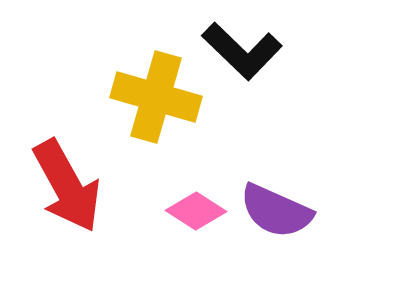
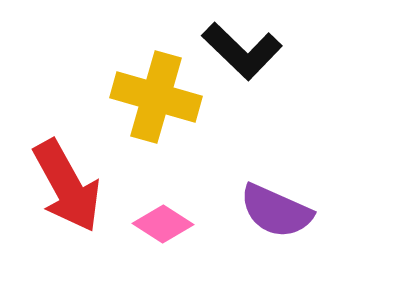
pink diamond: moved 33 px left, 13 px down
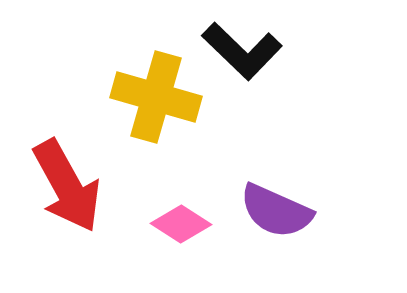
pink diamond: moved 18 px right
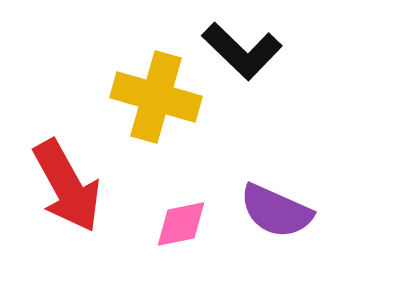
pink diamond: rotated 44 degrees counterclockwise
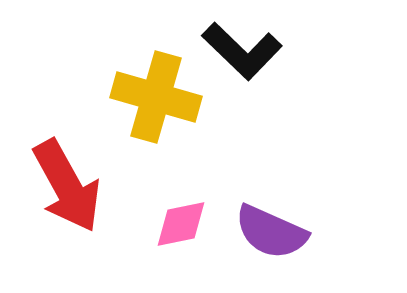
purple semicircle: moved 5 px left, 21 px down
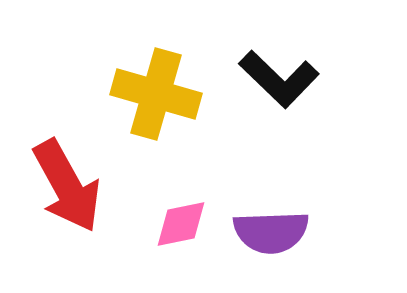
black L-shape: moved 37 px right, 28 px down
yellow cross: moved 3 px up
purple semicircle: rotated 26 degrees counterclockwise
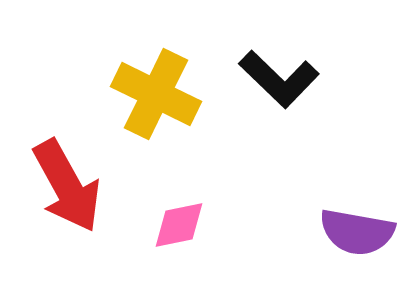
yellow cross: rotated 10 degrees clockwise
pink diamond: moved 2 px left, 1 px down
purple semicircle: moved 86 px right; rotated 12 degrees clockwise
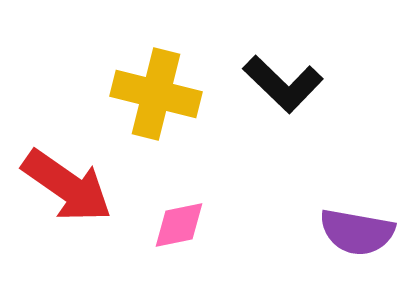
black L-shape: moved 4 px right, 5 px down
yellow cross: rotated 12 degrees counterclockwise
red arrow: rotated 26 degrees counterclockwise
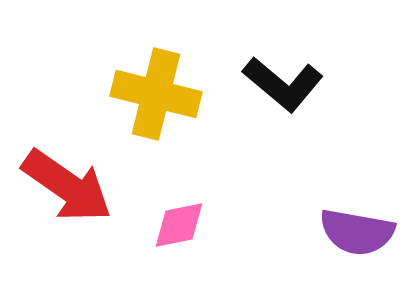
black L-shape: rotated 4 degrees counterclockwise
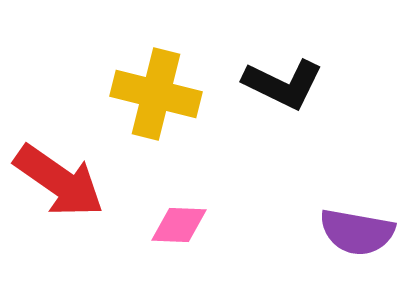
black L-shape: rotated 14 degrees counterclockwise
red arrow: moved 8 px left, 5 px up
pink diamond: rotated 14 degrees clockwise
